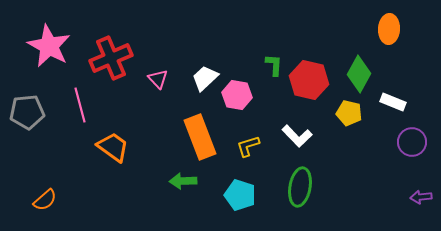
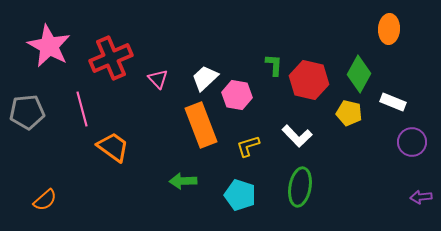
pink line: moved 2 px right, 4 px down
orange rectangle: moved 1 px right, 12 px up
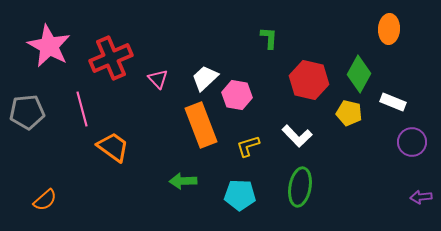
green L-shape: moved 5 px left, 27 px up
cyan pentagon: rotated 16 degrees counterclockwise
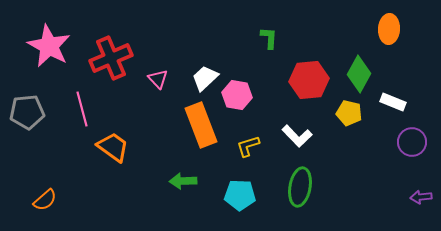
red hexagon: rotated 18 degrees counterclockwise
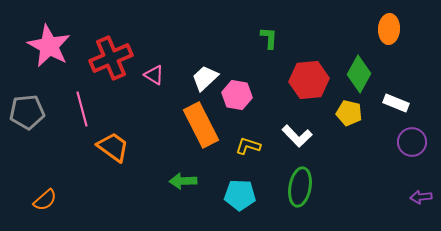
pink triangle: moved 4 px left, 4 px up; rotated 15 degrees counterclockwise
white rectangle: moved 3 px right, 1 px down
orange rectangle: rotated 6 degrees counterclockwise
yellow L-shape: rotated 35 degrees clockwise
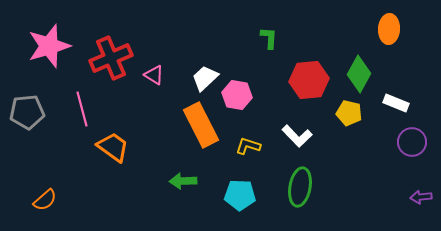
pink star: rotated 27 degrees clockwise
